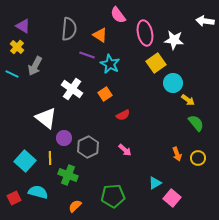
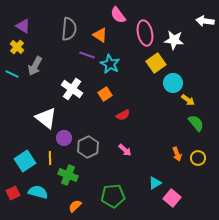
cyan square: rotated 15 degrees clockwise
red square: moved 1 px left, 5 px up
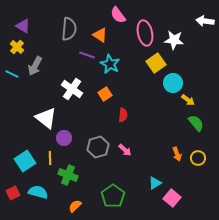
red semicircle: rotated 56 degrees counterclockwise
gray hexagon: moved 10 px right; rotated 10 degrees clockwise
green pentagon: rotated 30 degrees counterclockwise
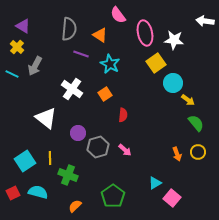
purple line: moved 6 px left, 1 px up
purple circle: moved 14 px right, 5 px up
yellow circle: moved 6 px up
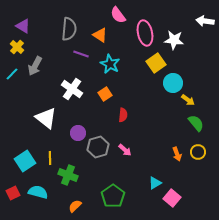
cyan line: rotated 72 degrees counterclockwise
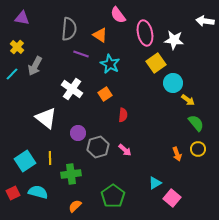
purple triangle: moved 1 px left, 8 px up; rotated 21 degrees counterclockwise
yellow circle: moved 3 px up
green cross: moved 3 px right, 1 px up; rotated 30 degrees counterclockwise
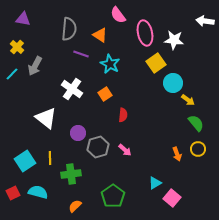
purple triangle: moved 1 px right, 1 px down
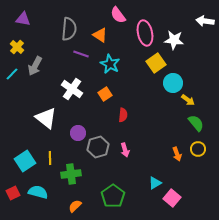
pink arrow: rotated 32 degrees clockwise
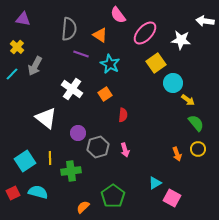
pink ellipse: rotated 55 degrees clockwise
white star: moved 7 px right
green cross: moved 3 px up
pink square: rotated 12 degrees counterclockwise
orange semicircle: moved 8 px right, 1 px down
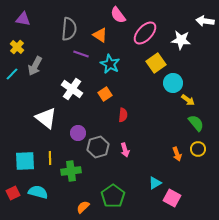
cyan square: rotated 30 degrees clockwise
